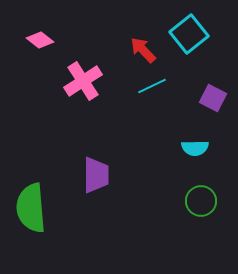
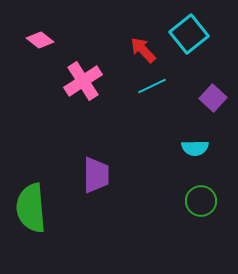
purple square: rotated 16 degrees clockwise
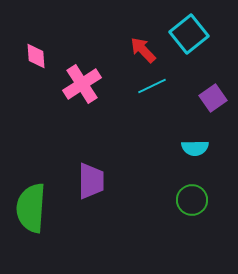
pink diamond: moved 4 px left, 16 px down; rotated 48 degrees clockwise
pink cross: moved 1 px left, 3 px down
purple square: rotated 12 degrees clockwise
purple trapezoid: moved 5 px left, 6 px down
green circle: moved 9 px left, 1 px up
green semicircle: rotated 9 degrees clockwise
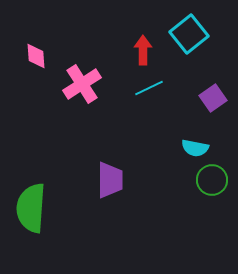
red arrow: rotated 44 degrees clockwise
cyan line: moved 3 px left, 2 px down
cyan semicircle: rotated 12 degrees clockwise
purple trapezoid: moved 19 px right, 1 px up
green circle: moved 20 px right, 20 px up
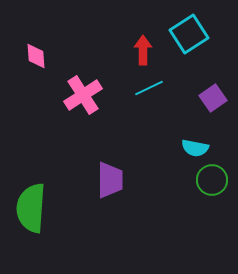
cyan square: rotated 6 degrees clockwise
pink cross: moved 1 px right, 11 px down
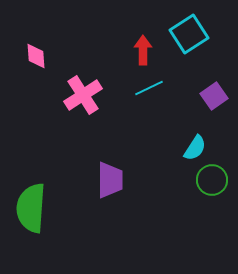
purple square: moved 1 px right, 2 px up
cyan semicircle: rotated 68 degrees counterclockwise
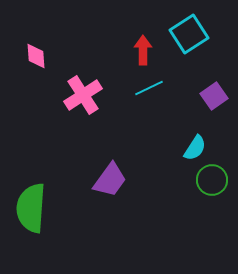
purple trapezoid: rotated 36 degrees clockwise
